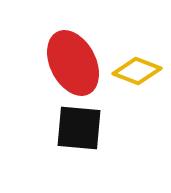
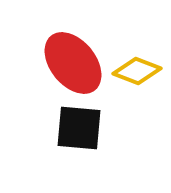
red ellipse: rotated 12 degrees counterclockwise
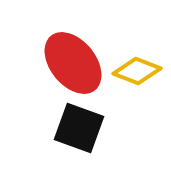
black square: rotated 15 degrees clockwise
